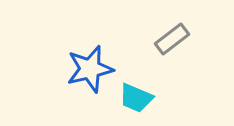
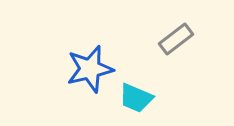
gray rectangle: moved 4 px right
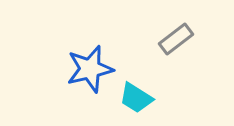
cyan trapezoid: rotated 9 degrees clockwise
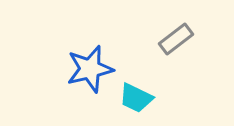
cyan trapezoid: rotated 6 degrees counterclockwise
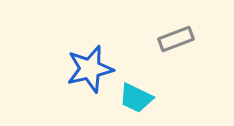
gray rectangle: rotated 16 degrees clockwise
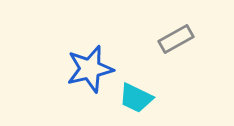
gray rectangle: rotated 8 degrees counterclockwise
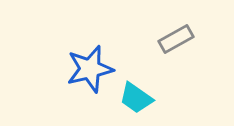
cyan trapezoid: rotated 9 degrees clockwise
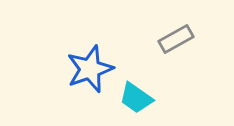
blue star: rotated 6 degrees counterclockwise
